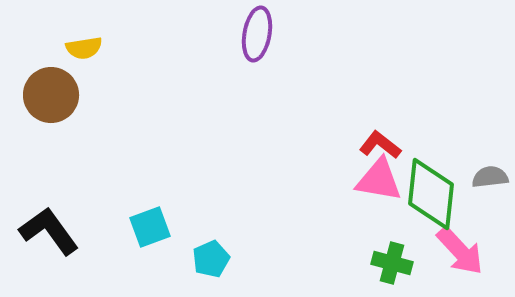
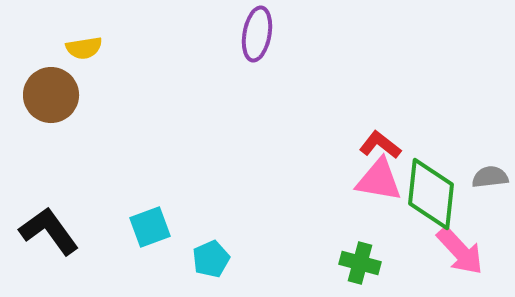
green cross: moved 32 px left
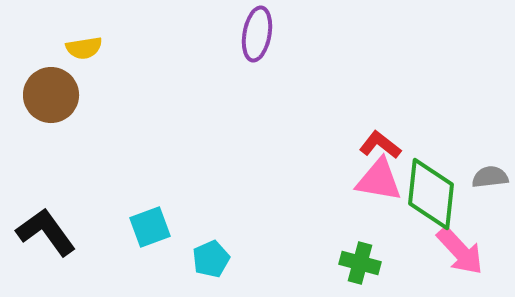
black L-shape: moved 3 px left, 1 px down
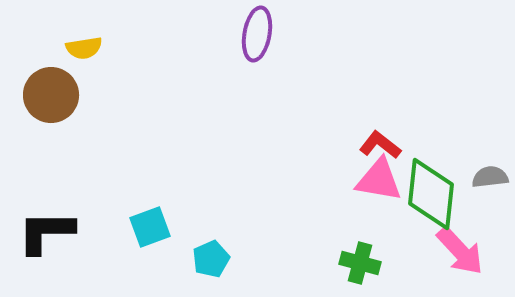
black L-shape: rotated 54 degrees counterclockwise
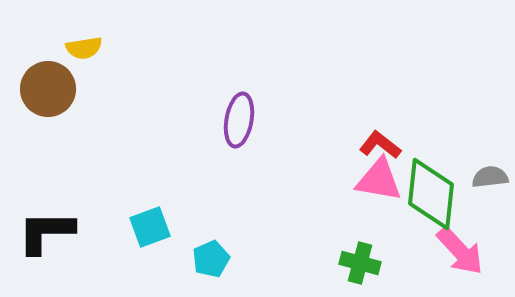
purple ellipse: moved 18 px left, 86 px down
brown circle: moved 3 px left, 6 px up
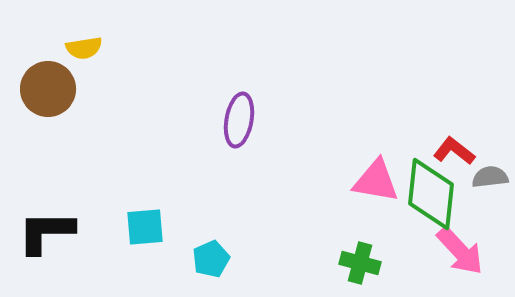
red L-shape: moved 74 px right, 6 px down
pink triangle: moved 3 px left, 1 px down
cyan square: moved 5 px left; rotated 15 degrees clockwise
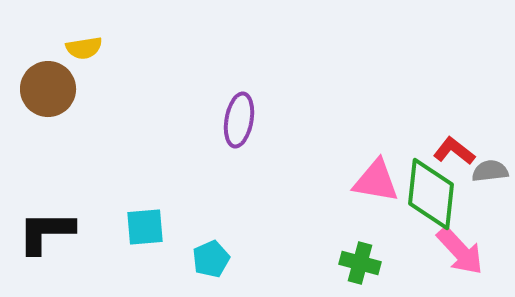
gray semicircle: moved 6 px up
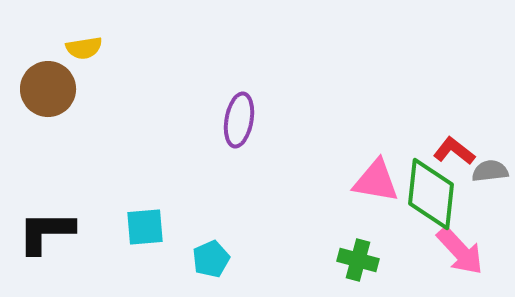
green cross: moved 2 px left, 3 px up
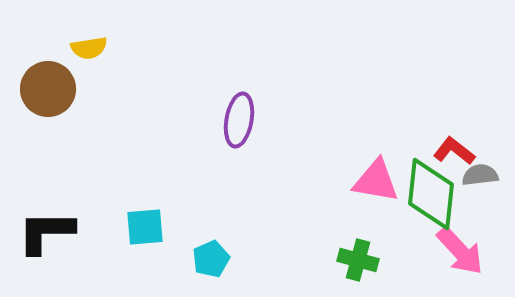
yellow semicircle: moved 5 px right
gray semicircle: moved 10 px left, 4 px down
